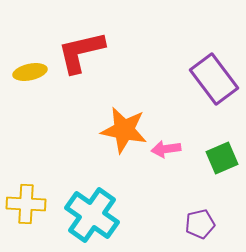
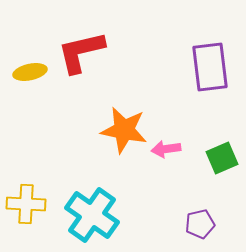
purple rectangle: moved 4 px left, 12 px up; rotated 30 degrees clockwise
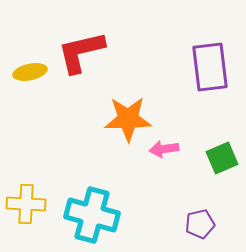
orange star: moved 4 px right, 11 px up; rotated 12 degrees counterclockwise
pink arrow: moved 2 px left
cyan cross: rotated 20 degrees counterclockwise
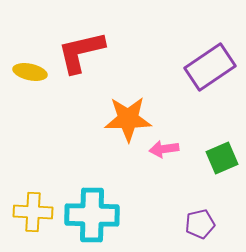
purple rectangle: rotated 63 degrees clockwise
yellow ellipse: rotated 24 degrees clockwise
yellow cross: moved 7 px right, 8 px down
cyan cross: rotated 14 degrees counterclockwise
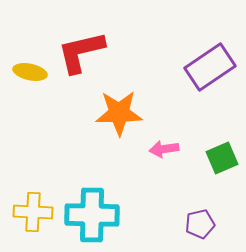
orange star: moved 9 px left, 6 px up
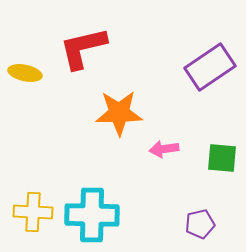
red L-shape: moved 2 px right, 4 px up
yellow ellipse: moved 5 px left, 1 px down
green square: rotated 28 degrees clockwise
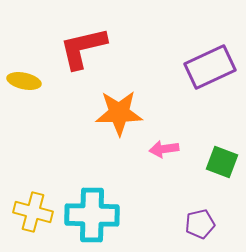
purple rectangle: rotated 9 degrees clockwise
yellow ellipse: moved 1 px left, 8 px down
green square: moved 4 px down; rotated 16 degrees clockwise
yellow cross: rotated 12 degrees clockwise
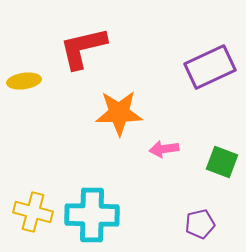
yellow ellipse: rotated 20 degrees counterclockwise
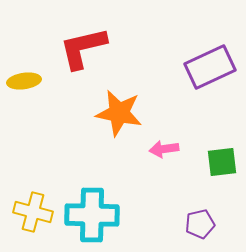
orange star: rotated 12 degrees clockwise
green square: rotated 28 degrees counterclockwise
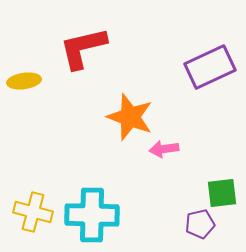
orange star: moved 11 px right, 4 px down; rotated 9 degrees clockwise
green square: moved 31 px down
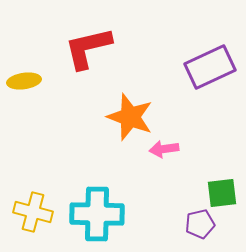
red L-shape: moved 5 px right
cyan cross: moved 5 px right, 1 px up
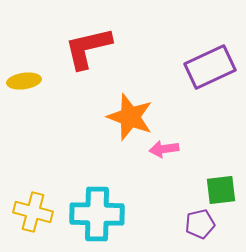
green square: moved 1 px left, 3 px up
